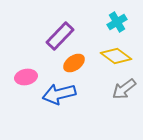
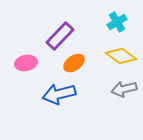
yellow diamond: moved 5 px right
pink ellipse: moved 14 px up
gray arrow: rotated 25 degrees clockwise
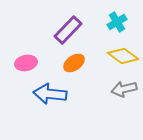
purple rectangle: moved 8 px right, 6 px up
yellow diamond: moved 2 px right
blue arrow: moved 9 px left; rotated 20 degrees clockwise
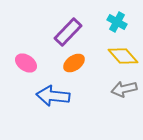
cyan cross: rotated 30 degrees counterclockwise
purple rectangle: moved 2 px down
yellow diamond: rotated 12 degrees clockwise
pink ellipse: rotated 45 degrees clockwise
blue arrow: moved 3 px right, 2 px down
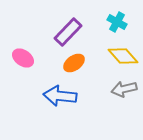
pink ellipse: moved 3 px left, 5 px up
blue arrow: moved 7 px right
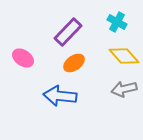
yellow diamond: moved 1 px right
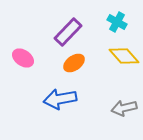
gray arrow: moved 19 px down
blue arrow: moved 3 px down; rotated 16 degrees counterclockwise
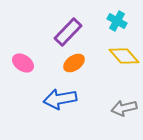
cyan cross: moved 1 px up
pink ellipse: moved 5 px down
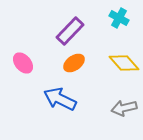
cyan cross: moved 2 px right, 3 px up
purple rectangle: moved 2 px right, 1 px up
yellow diamond: moved 7 px down
pink ellipse: rotated 15 degrees clockwise
blue arrow: rotated 36 degrees clockwise
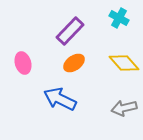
pink ellipse: rotated 25 degrees clockwise
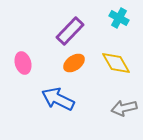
yellow diamond: moved 8 px left; rotated 12 degrees clockwise
blue arrow: moved 2 px left
